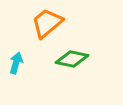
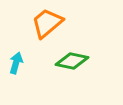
green diamond: moved 2 px down
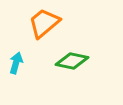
orange trapezoid: moved 3 px left
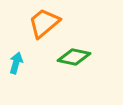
green diamond: moved 2 px right, 4 px up
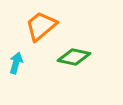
orange trapezoid: moved 3 px left, 3 px down
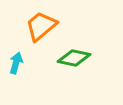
green diamond: moved 1 px down
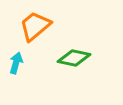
orange trapezoid: moved 6 px left
